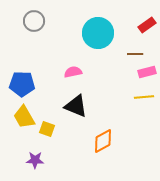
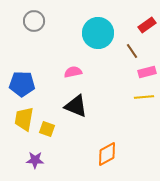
brown line: moved 3 px left, 3 px up; rotated 56 degrees clockwise
yellow trapezoid: moved 2 px down; rotated 40 degrees clockwise
orange diamond: moved 4 px right, 13 px down
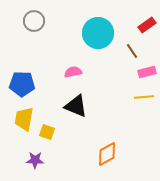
yellow square: moved 3 px down
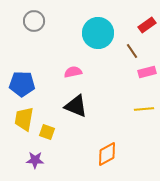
yellow line: moved 12 px down
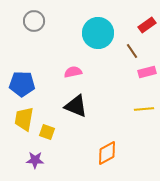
orange diamond: moved 1 px up
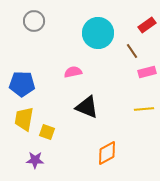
black triangle: moved 11 px right, 1 px down
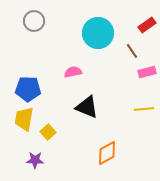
blue pentagon: moved 6 px right, 5 px down
yellow square: moved 1 px right; rotated 28 degrees clockwise
